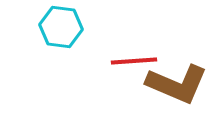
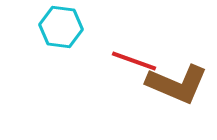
red line: rotated 24 degrees clockwise
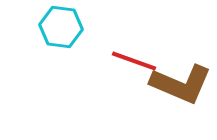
brown L-shape: moved 4 px right
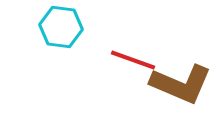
red line: moved 1 px left, 1 px up
